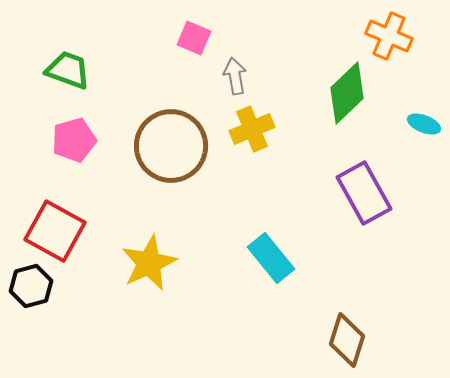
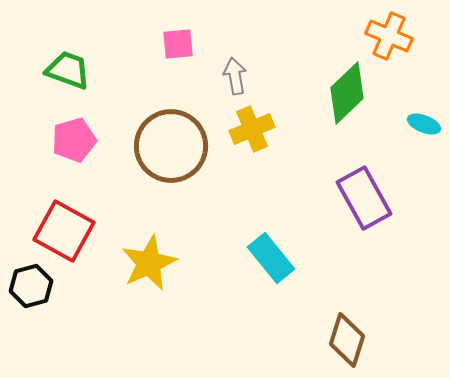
pink square: moved 16 px left, 6 px down; rotated 28 degrees counterclockwise
purple rectangle: moved 5 px down
red square: moved 9 px right
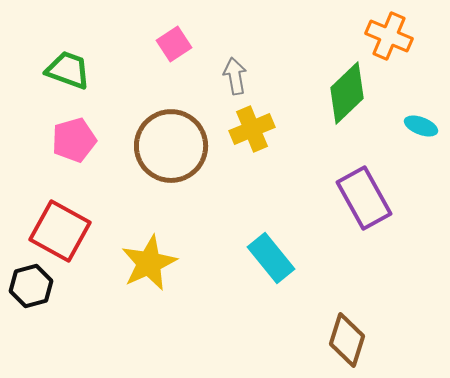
pink square: moved 4 px left; rotated 28 degrees counterclockwise
cyan ellipse: moved 3 px left, 2 px down
red square: moved 4 px left
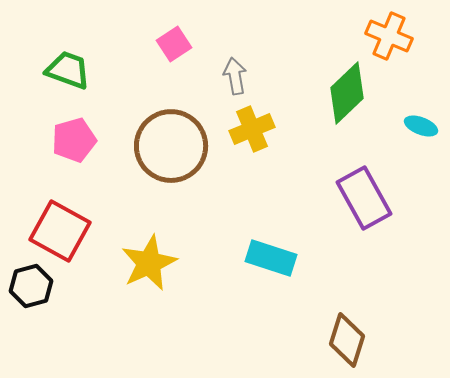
cyan rectangle: rotated 33 degrees counterclockwise
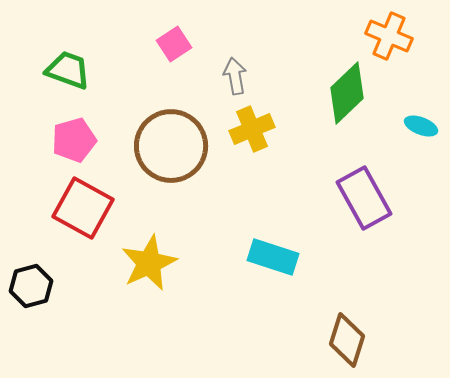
red square: moved 23 px right, 23 px up
cyan rectangle: moved 2 px right, 1 px up
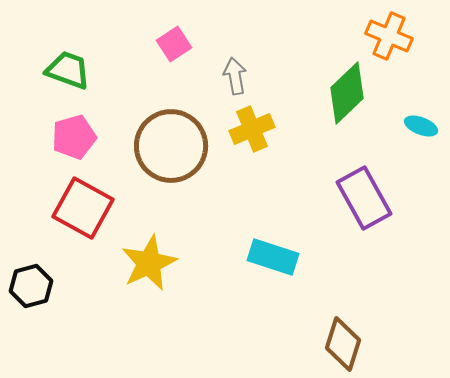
pink pentagon: moved 3 px up
brown diamond: moved 4 px left, 4 px down
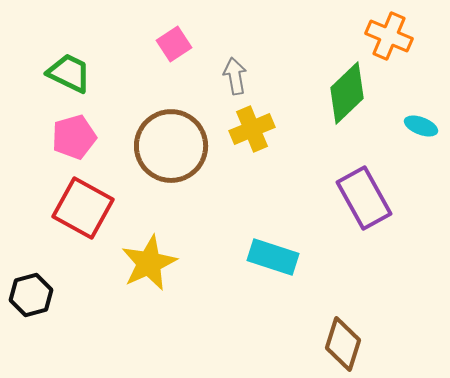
green trapezoid: moved 1 px right, 3 px down; rotated 6 degrees clockwise
black hexagon: moved 9 px down
